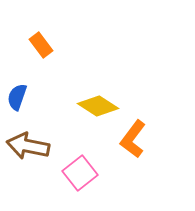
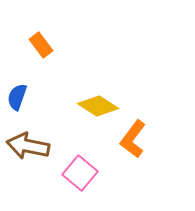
pink square: rotated 12 degrees counterclockwise
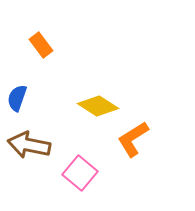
blue semicircle: moved 1 px down
orange L-shape: rotated 21 degrees clockwise
brown arrow: moved 1 px right, 1 px up
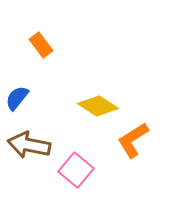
blue semicircle: rotated 20 degrees clockwise
orange L-shape: moved 1 px down
pink square: moved 4 px left, 3 px up
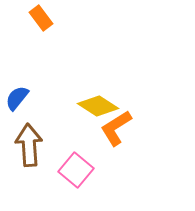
orange rectangle: moved 27 px up
orange L-shape: moved 17 px left, 12 px up
brown arrow: rotated 75 degrees clockwise
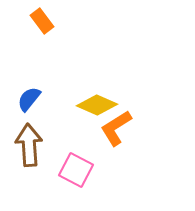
orange rectangle: moved 1 px right, 3 px down
blue semicircle: moved 12 px right, 1 px down
yellow diamond: moved 1 px left, 1 px up; rotated 9 degrees counterclockwise
pink square: rotated 12 degrees counterclockwise
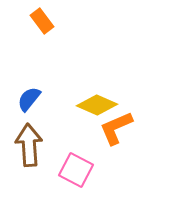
orange L-shape: rotated 9 degrees clockwise
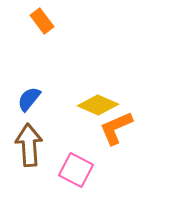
yellow diamond: moved 1 px right
